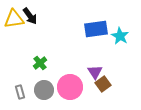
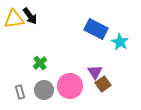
blue rectangle: rotated 35 degrees clockwise
cyan star: moved 6 px down
pink circle: moved 1 px up
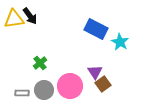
gray rectangle: moved 2 px right, 1 px down; rotated 72 degrees counterclockwise
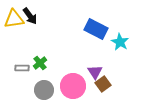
pink circle: moved 3 px right
gray rectangle: moved 25 px up
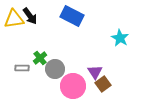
blue rectangle: moved 24 px left, 13 px up
cyan star: moved 4 px up
green cross: moved 5 px up
gray circle: moved 11 px right, 21 px up
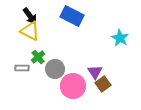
yellow triangle: moved 16 px right, 12 px down; rotated 35 degrees clockwise
green cross: moved 2 px left, 1 px up
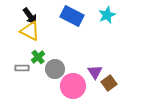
cyan star: moved 13 px left, 23 px up; rotated 18 degrees clockwise
brown square: moved 6 px right, 1 px up
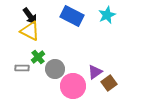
purple triangle: rotated 28 degrees clockwise
